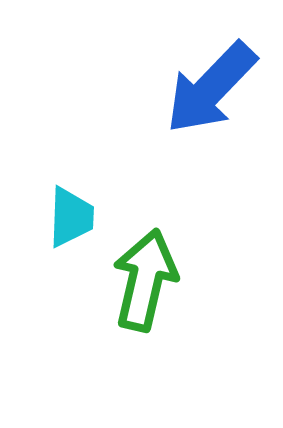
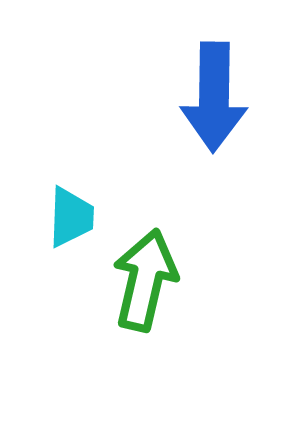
blue arrow: moved 3 px right, 9 px down; rotated 43 degrees counterclockwise
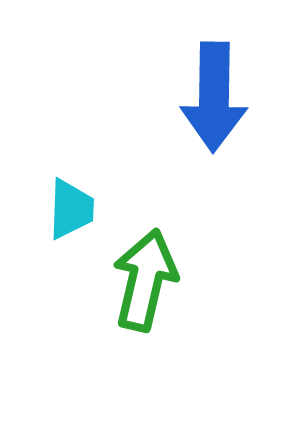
cyan trapezoid: moved 8 px up
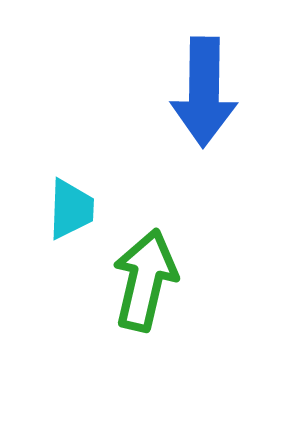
blue arrow: moved 10 px left, 5 px up
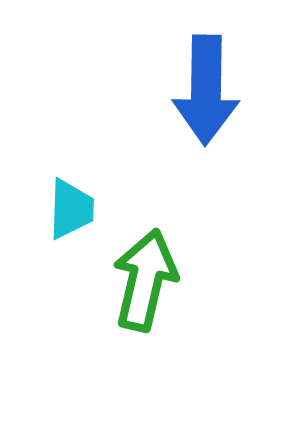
blue arrow: moved 2 px right, 2 px up
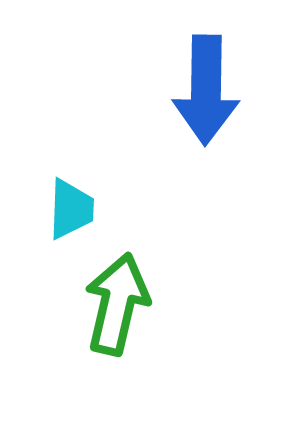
green arrow: moved 28 px left, 24 px down
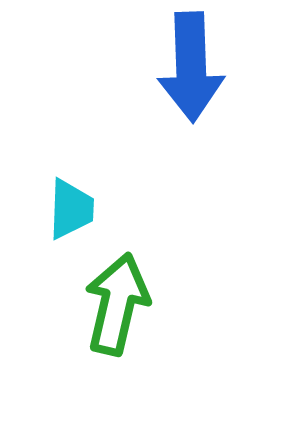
blue arrow: moved 15 px left, 23 px up; rotated 3 degrees counterclockwise
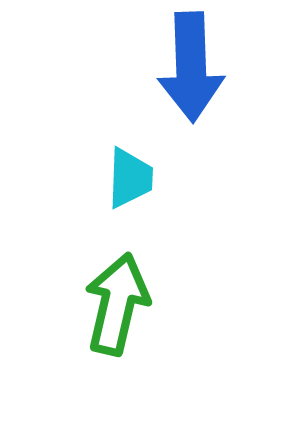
cyan trapezoid: moved 59 px right, 31 px up
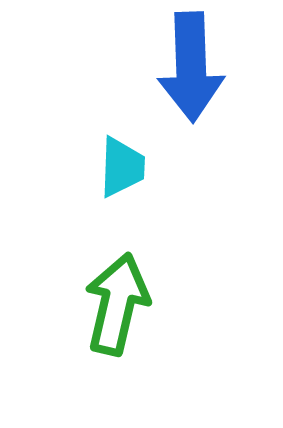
cyan trapezoid: moved 8 px left, 11 px up
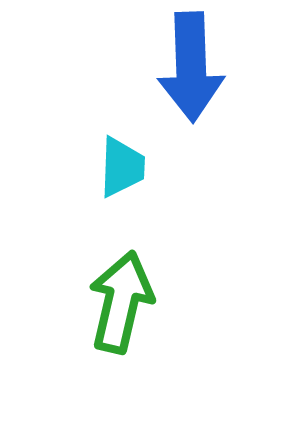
green arrow: moved 4 px right, 2 px up
